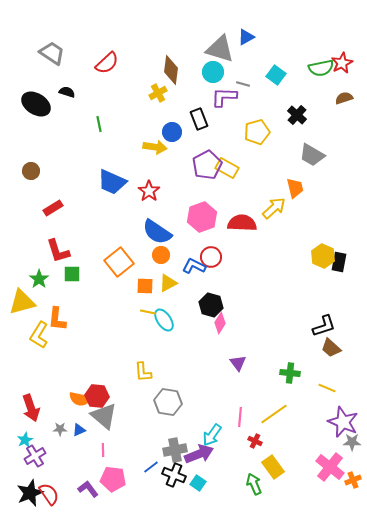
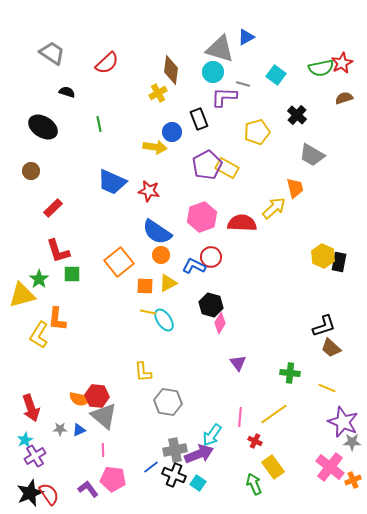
black ellipse at (36, 104): moved 7 px right, 23 px down
red star at (149, 191): rotated 25 degrees counterclockwise
red rectangle at (53, 208): rotated 12 degrees counterclockwise
yellow triangle at (22, 302): moved 7 px up
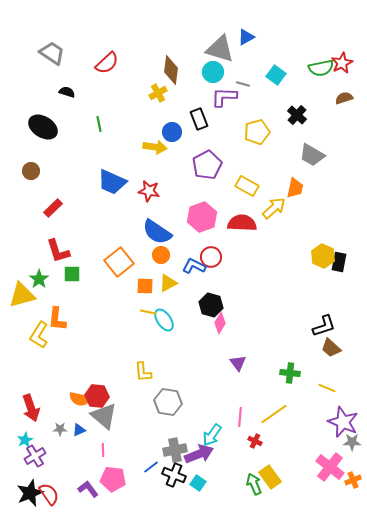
yellow rectangle at (227, 168): moved 20 px right, 18 px down
orange trapezoid at (295, 188): rotated 25 degrees clockwise
yellow rectangle at (273, 467): moved 3 px left, 10 px down
